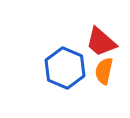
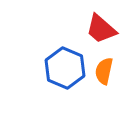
red trapezoid: moved 13 px up
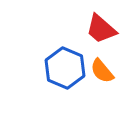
orange semicircle: moved 2 px left; rotated 52 degrees counterclockwise
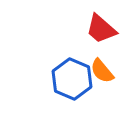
blue hexagon: moved 7 px right, 11 px down
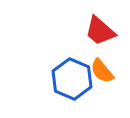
red trapezoid: moved 1 px left, 2 px down
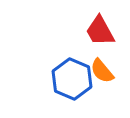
red trapezoid: rotated 20 degrees clockwise
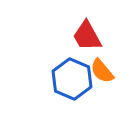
red trapezoid: moved 13 px left, 5 px down
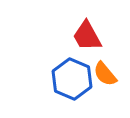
orange semicircle: moved 3 px right, 3 px down
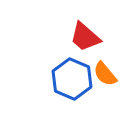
red trapezoid: moved 2 px left, 1 px down; rotated 20 degrees counterclockwise
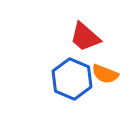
orange semicircle: rotated 28 degrees counterclockwise
